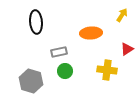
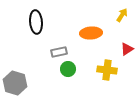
green circle: moved 3 px right, 2 px up
gray hexagon: moved 16 px left, 2 px down
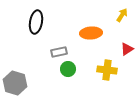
black ellipse: rotated 15 degrees clockwise
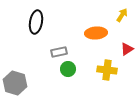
orange ellipse: moved 5 px right
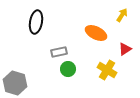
orange ellipse: rotated 30 degrees clockwise
red triangle: moved 2 px left
yellow cross: rotated 24 degrees clockwise
